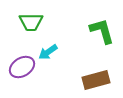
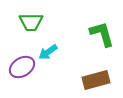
green L-shape: moved 3 px down
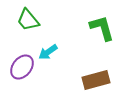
green trapezoid: moved 3 px left, 2 px up; rotated 50 degrees clockwise
green L-shape: moved 6 px up
purple ellipse: rotated 20 degrees counterclockwise
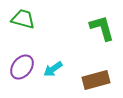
green trapezoid: moved 5 px left, 1 px up; rotated 145 degrees clockwise
cyan arrow: moved 5 px right, 17 px down
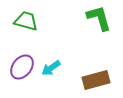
green trapezoid: moved 3 px right, 2 px down
green L-shape: moved 3 px left, 10 px up
cyan arrow: moved 2 px left, 1 px up
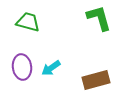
green trapezoid: moved 2 px right, 1 px down
purple ellipse: rotated 45 degrees counterclockwise
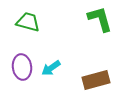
green L-shape: moved 1 px right, 1 px down
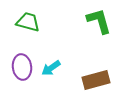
green L-shape: moved 1 px left, 2 px down
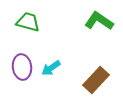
green L-shape: rotated 40 degrees counterclockwise
brown rectangle: rotated 32 degrees counterclockwise
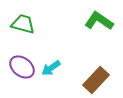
green trapezoid: moved 5 px left, 2 px down
purple ellipse: rotated 45 degrees counterclockwise
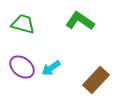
green L-shape: moved 19 px left
